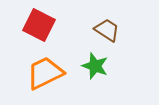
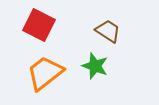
brown trapezoid: moved 1 px right, 1 px down
orange trapezoid: rotated 12 degrees counterclockwise
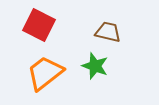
brown trapezoid: moved 1 px down; rotated 20 degrees counterclockwise
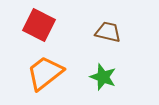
green star: moved 8 px right, 11 px down
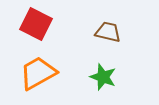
red square: moved 3 px left, 1 px up
orange trapezoid: moved 7 px left; rotated 9 degrees clockwise
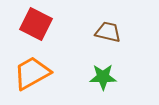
orange trapezoid: moved 6 px left
green star: rotated 20 degrees counterclockwise
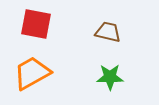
red square: rotated 16 degrees counterclockwise
green star: moved 7 px right
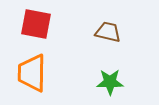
orange trapezoid: rotated 60 degrees counterclockwise
green star: moved 5 px down
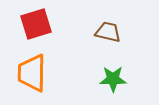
red square: rotated 28 degrees counterclockwise
green star: moved 3 px right, 3 px up
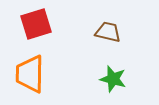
orange trapezoid: moved 2 px left, 1 px down
green star: rotated 16 degrees clockwise
